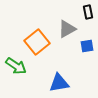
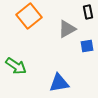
orange square: moved 8 px left, 26 px up
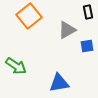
gray triangle: moved 1 px down
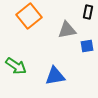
black rectangle: rotated 24 degrees clockwise
gray triangle: rotated 18 degrees clockwise
blue triangle: moved 4 px left, 7 px up
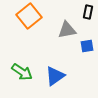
green arrow: moved 6 px right, 6 px down
blue triangle: rotated 25 degrees counterclockwise
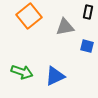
gray triangle: moved 2 px left, 3 px up
blue square: rotated 24 degrees clockwise
green arrow: rotated 15 degrees counterclockwise
blue triangle: rotated 10 degrees clockwise
